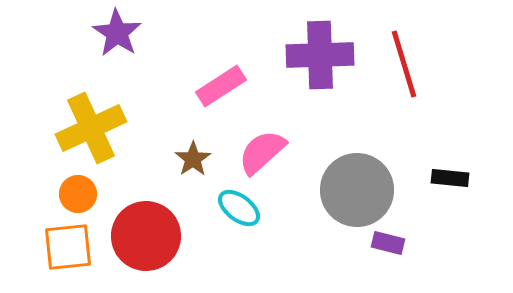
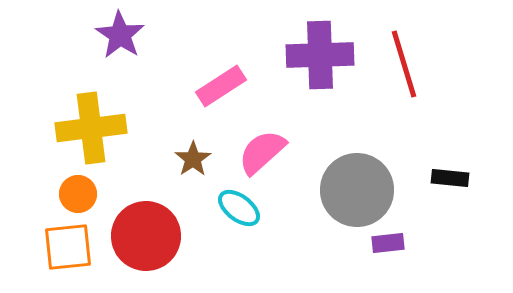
purple star: moved 3 px right, 2 px down
yellow cross: rotated 18 degrees clockwise
purple rectangle: rotated 20 degrees counterclockwise
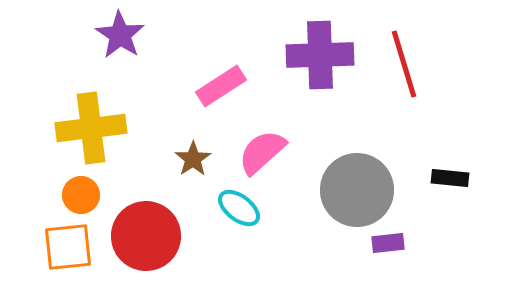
orange circle: moved 3 px right, 1 px down
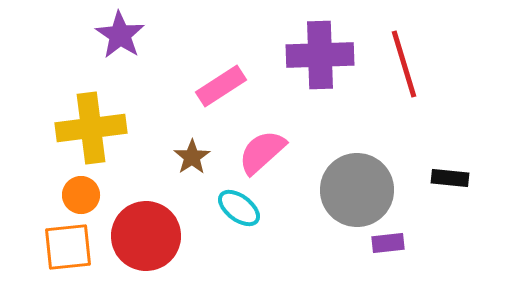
brown star: moved 1 px left, 2 px up
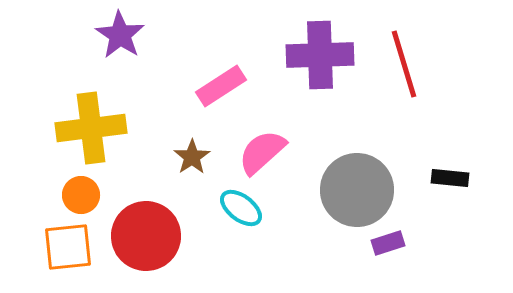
cyan ellipse: moved 2 px right
purple rectangle: rotated 12 degrees counterclockwise
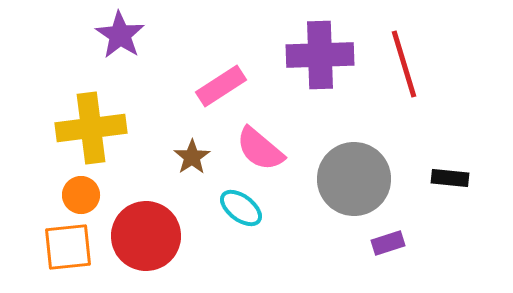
pink semicircle: moved 2 px left, 3 px up; rotated 98 degrees counterclockwise
gray circle: moved 3 px left, 11 px up
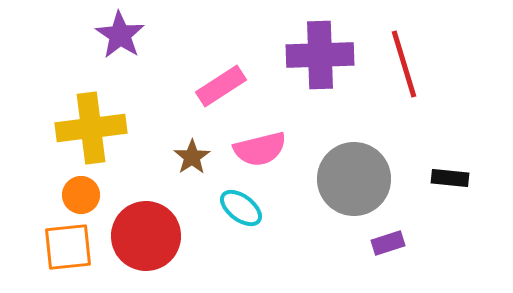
pink semicircle: rotated 54 degrees counterclockwise
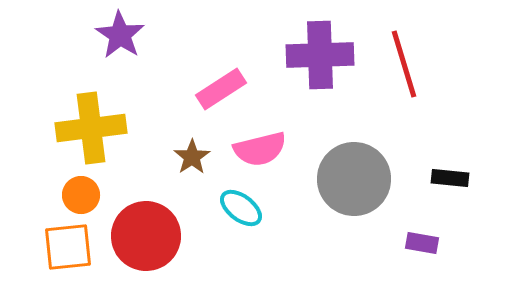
pink rectangle: moved 3 px down
purple rectangle: moved 34 px right; rotated 28 degrees clockwise
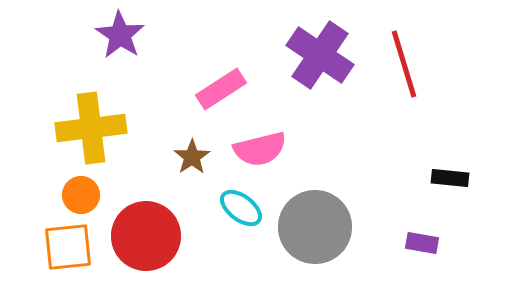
purple cross: rotated 36 degrees clockwise
gray circle: moved 39 px left, 48 px down
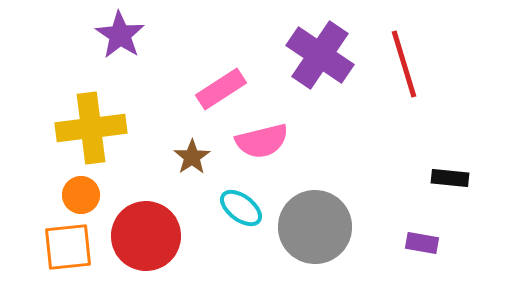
pink semicircle: moved 2 px right, 8 px up
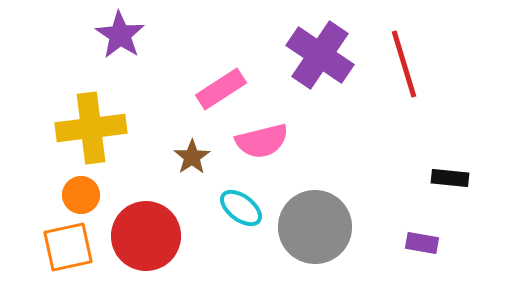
orange square: rotated 6 degrees counterclockwise
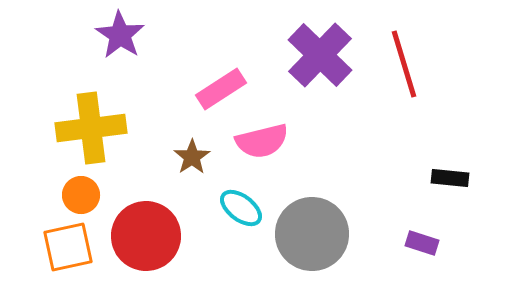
purple cross: rotated 10 degrees clockwise
gray circle: moved 3 px left, 7 px down
purple rectangle: rotated 8 degrees clockwise
